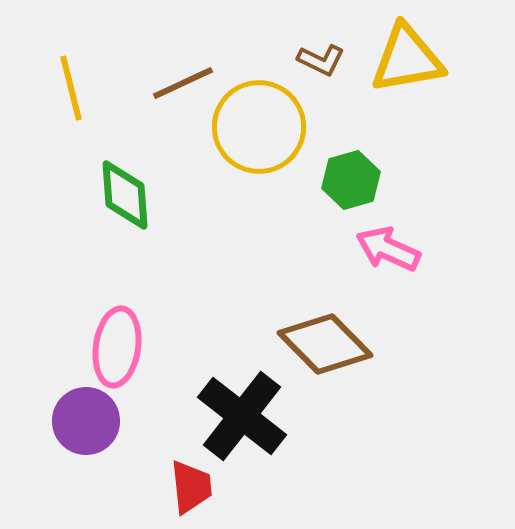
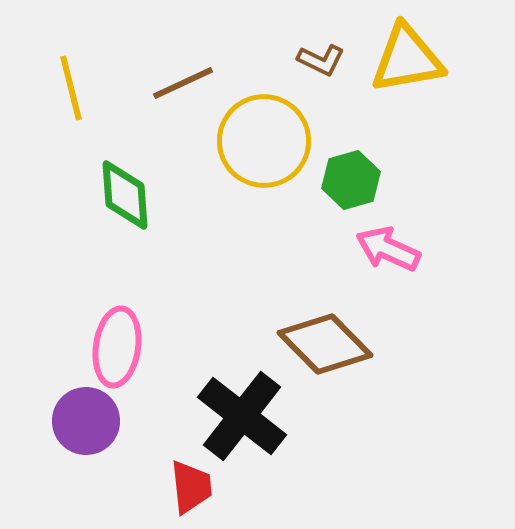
yellow circle: moved 5 px right, 14 px down
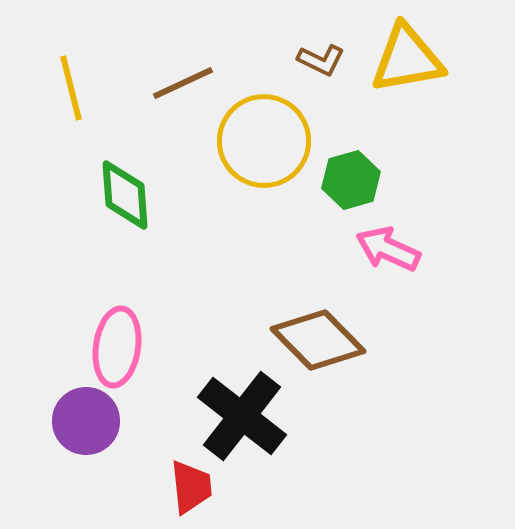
brown diamond: moved 7 px left, 4 px up
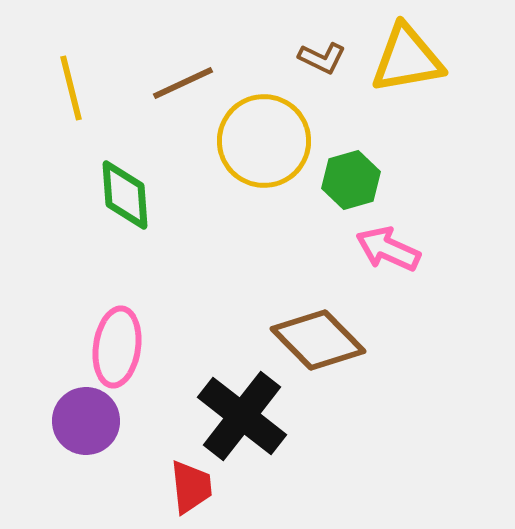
brown L-shape: moved 1 px right, 2 px up
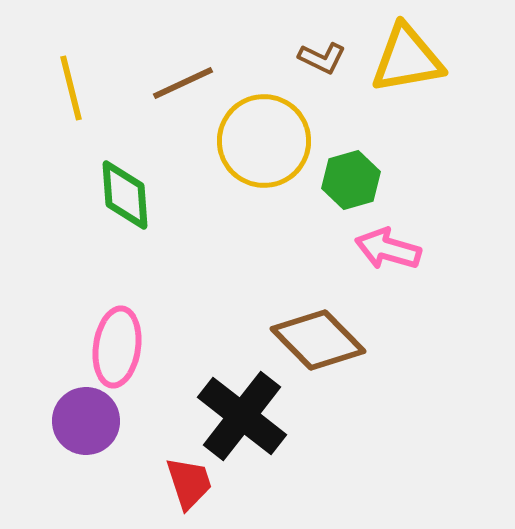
pink arrow: rotated 8 degrees counterclockwise
red trapezoid: moved 2 px left, 4 px up; rotated 12 degrees counterclockwise
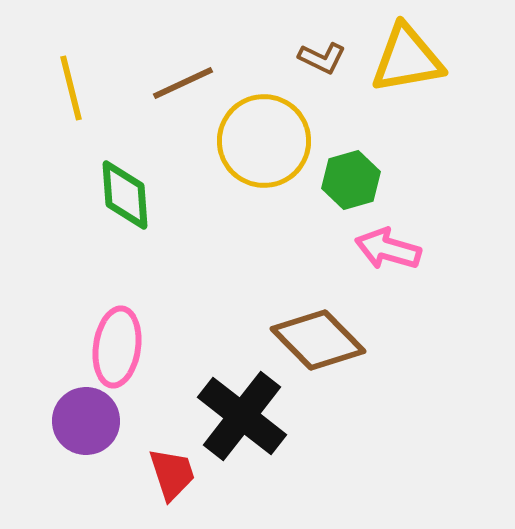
red trapezoid: moved 17 px left, 9 px up
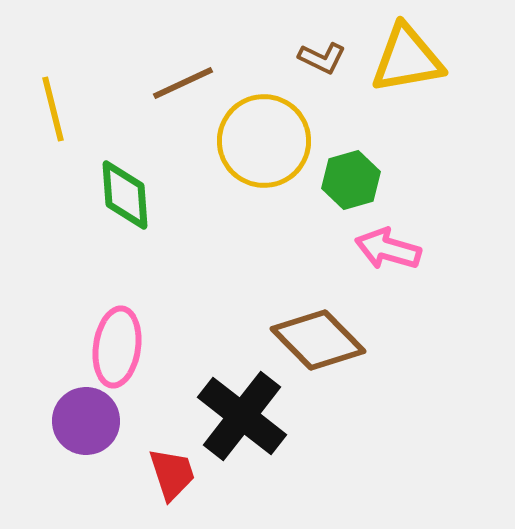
yellow line: moved 18 px left, 21 px down
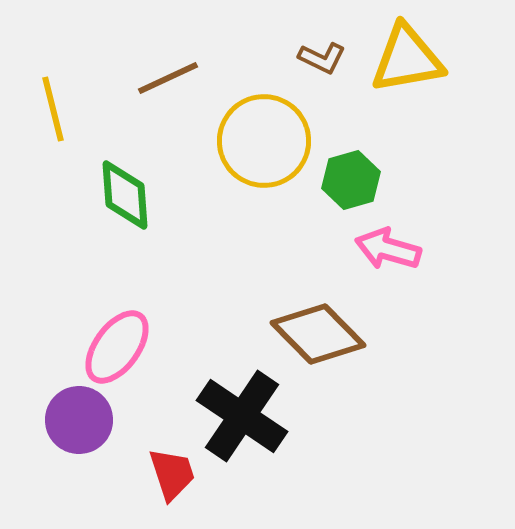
brown line: moved 15 px left, 5 px up
brown diamond: moved 6 px up
pink ellipse: rotated 28 degrees clockwise
black cross: rotated 4 degrees counterclockwise
purple circle: moved 7 px left, 1 px up
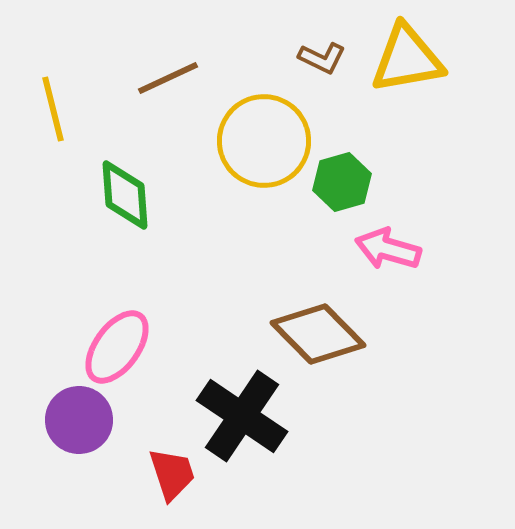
green hexagon: moved 9 px left, 2 px down
